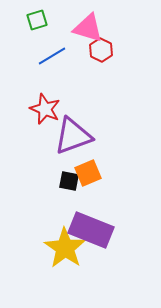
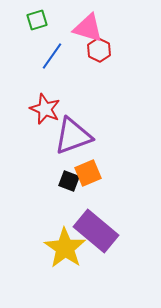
red hexagon: moved 2 px left
blue line: rotated 24 degrees counterclockwise
black square: rotated 10 degrees clockwise
purple rectangle: moved 5 px right, 1 px down; rotated 18 degrees clockwise
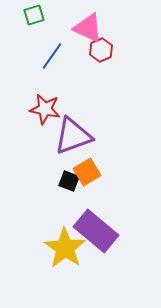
green square: moved 3 px left, 5 px up
pink triangle: rotated 8 degrees clockwise
red hexagon: moved 2 px right; rotated 10 degrees clockwise
red star: rotated 12 degrees counterclockwise
orange square: moved 1 px left, 1 px up; rotated 8 degrees counterclockwise
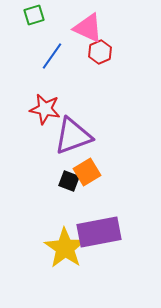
red hexagon: moved 1 px left, 2 px down
purple rectangle: moved 3 px right, 1 px down; rotated 51 degrees counterclockwise
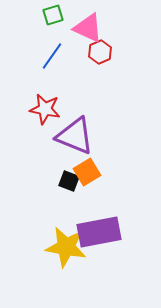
green square: moved 19 px right
purple triangle: moved 2 px right; rotated 42 degrees clockwise
yellow star: moved 1 px right, 1 px up; rotated 24 degrees counterclockwise
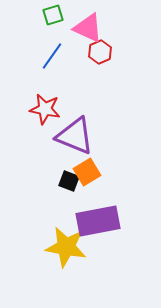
purple rectangle: moved 1 px left, 11 px up
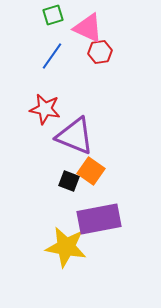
red hexagon: rotated 15 degrees clockwise
orange square: moved 4 px right, 1 px up; rotated 24 degrees counterclockwise
purple rectangle: moved 1 px right, 2 px up
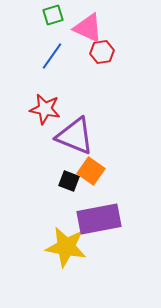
red hexagon: moved 2 px right
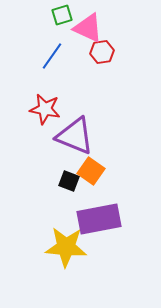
green square: moved 9 px right
yellow star: rotated 6 degrees counterclockwise
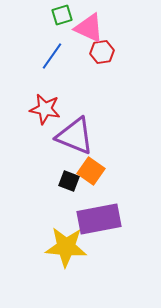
pink triangle: moved 1 px right
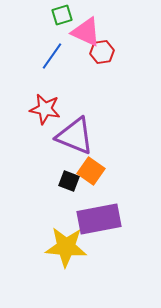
pink triangle: moved 3 px left, 4 px down
